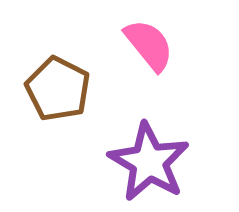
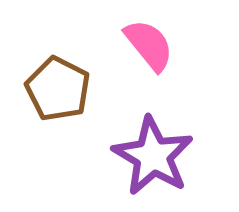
purple star: moved 4 px right, 6 px up
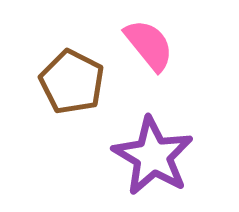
brown pentagon: moved 14 px right, 7 px up
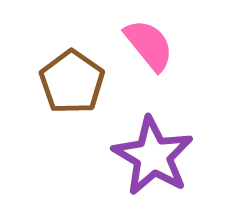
brown pentagon: rotated 8 degrees clockwise
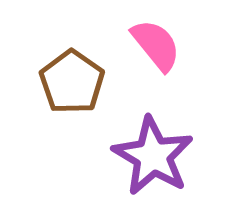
pink semicircle: moved 7 px right
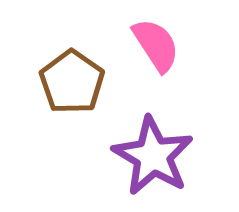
pink semicircle: rotated 6 degrees clockwise
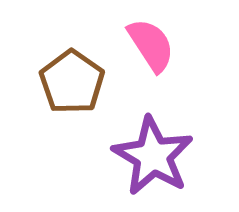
pink semicircle: moved 5 px left
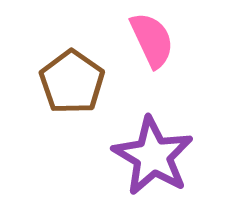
pink semicircle: moved 1 px right, 5 px up; rotated 8 degrees clockwise
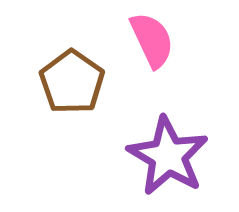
purple star: moved 15 px right
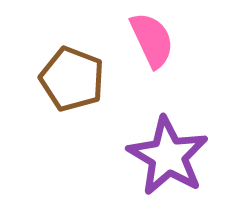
brown pentagon: moved 3 px up; rotated 14 degrees counterclockwise
